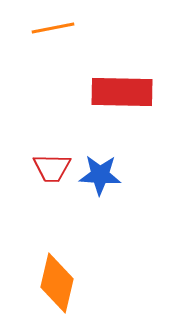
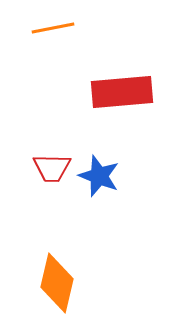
red rectangle: rotated 6 degrees counterclockwise
blue star: moved 1 px left, 1 px down; rotated 18 degrees clockwise
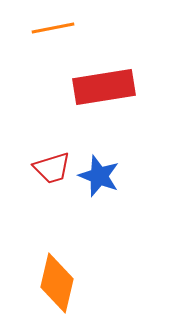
red rectangle: moved 18 px left, 5 px up; rotated 4 degrees counterclockwise
red trapezoid: rotated 18 degrees counterclockwise
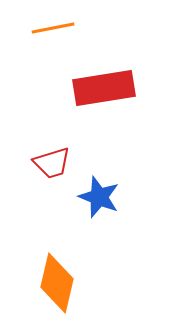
red rectangle: moved 1 px down
red trapezoid: moved 5 px up
blue star: moved 21 px down
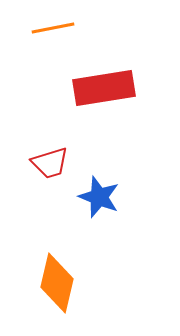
red trapezoid: moved 2 px left
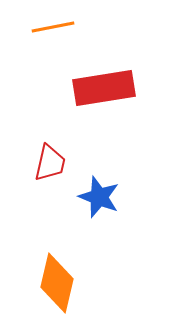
orange line: moved 1 px up
red trapezoid: rotated 60 degrees counterclockwise
